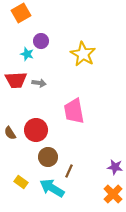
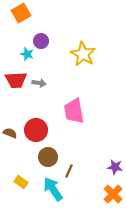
brown semicircle: rotated 144 degrees clockwise
cyan arrow: moved 1 px right, 1 px down; rotated 25 degrees clockwise
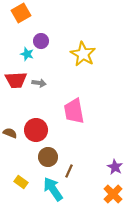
purple star: rotated 21 degrees clockwise
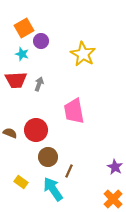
orange square: moved 3 px right, 15 px down
cyan star: moved 5 px left
gray arrow: moved 1 px down; rotated 80 degrees counterclockwise
orange cross: moved 5 px down
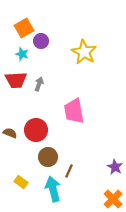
yellow star: moved 1 px right, 2 px up
cyan arrow: rotated 20 degrees clockwise
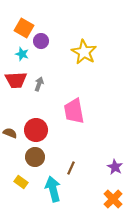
orange square: rotated 30 degrees counterclockwise
brown circle: moved 13 px left
brown line: moved 2 px right, 3 px up
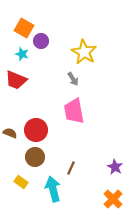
red trapezoid: rotated 25 degrees clockwise
gray arrow: moved 34 px right, 5 px up; rotated 128 degrees clockwise
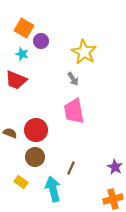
orange cross: rotated 30 degrees clockwise
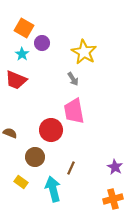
purple circle: moved 1 px right, 2 px down
cyan star: rotated 16 degrees clockwise
red circle: moved 15 px right
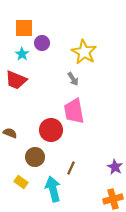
orange square: rotated 30 degrees counterclockwise
